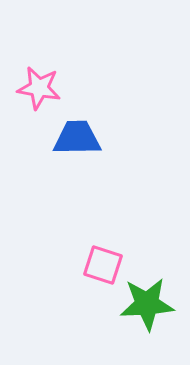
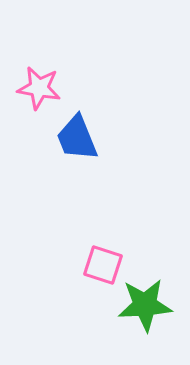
blue trapezoid: rotated 111 degrees counterclockwise
green star: moved 2 px left, 1 px down
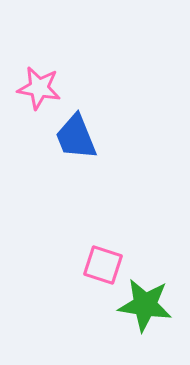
blue trapezoid: moved 1 px left, 1 px up
green star: rotated 12 degrees clockwise
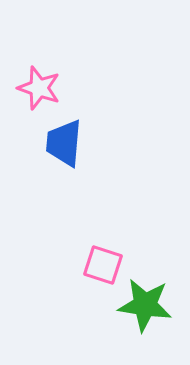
pink star: rotated 9 degrees clockwise
blue trapezoid: moved 12 px left, 6 px down; rotated 27 degrees clockwise
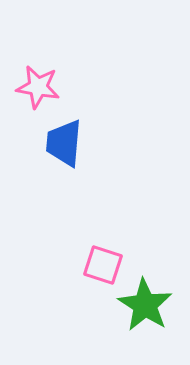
pink star: moved 1 px left, 1 px up; rotated 9 degrees counterclockwise
green star: rotated 24 degrees clockwise
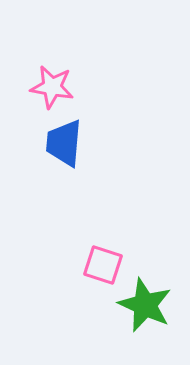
pink star: moved 14 px right
green star: rotated 8 degrees counterclockwise
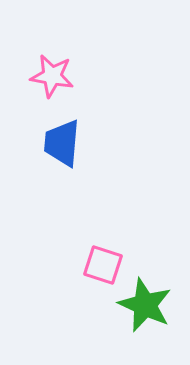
pink star: moved 11 px up
blue trapezoid: moved 2 px left
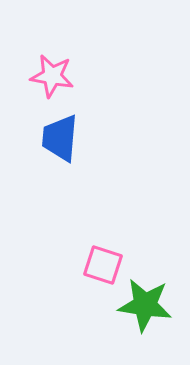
blue trapezoid: moved 2 px left, 5 px up
green star: rotated 16 degrees counterclockwise
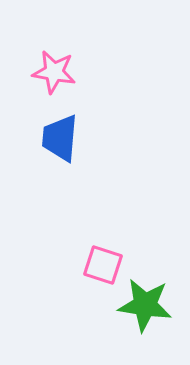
pink star: moved 2 px right, 4 px up
